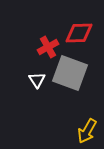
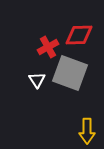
red diamond: moved 2 px down
yellow arrow: rotated 30 degrees counterclockwise
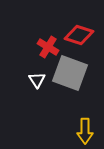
red diamond: rotated 20 degrees clockwise
red cross: rotated 30 degrees counterclockwise
yellow arrow: moved 2 px left
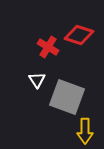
gray square: moved 3 px left, 24 px down
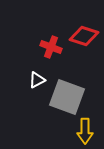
red diamond: moved 5 px right, 1 px down
red cross: moved 3 px right; rotated 10 degrees counterclockwise
white triangle: rotated 36 degrees clockwise
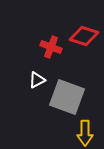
yellow arrow: moved 2 px down
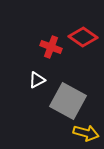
red diamond: moved 1 px left, 1 px down; rotated 16 degrees clockwise
gray square: moved 1 px right, 4 px down; rotated 9 degrees clockwise
yellow arrow: moved 1 px right; rotated 75 degrees counterclockwise
